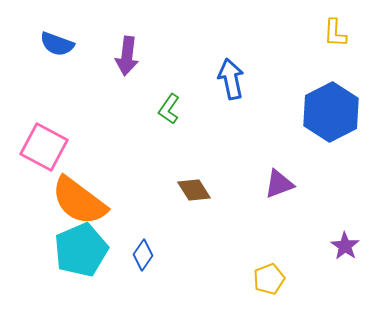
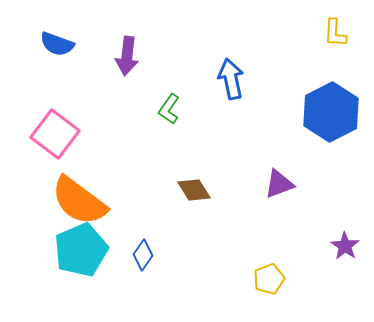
pink square: moved 11 px right, 13 px up; rotated 9 degrees clockwise
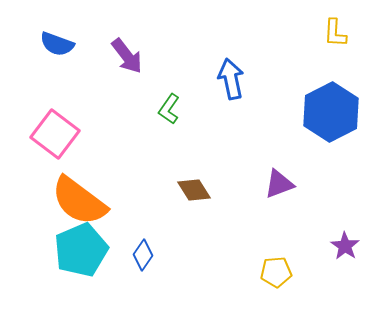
purple arrow: rotated 45 degrees counterclockwise
yellow pentagon: moved 7 px right, 7 px up; rotated 16 degrees clockwise
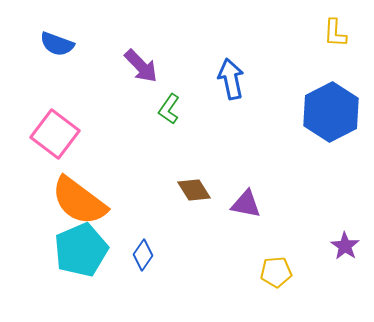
purple arrow: moved 14 px right, 10 px down; rotated 6 degrees counterclockwise
purple triangle: moved 33 px left, 20 px down; rotated 32 degrees clockwise
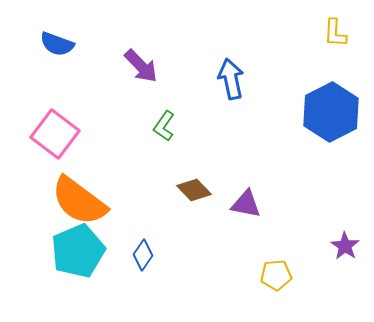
green L-shape: moved 5 px left, 17 px down
brown diamond: rotated 12 degrees counterclockwise
cyan pentagon: moved 3 px left, 1 px down
yellow pentagon: moved 3 px down
